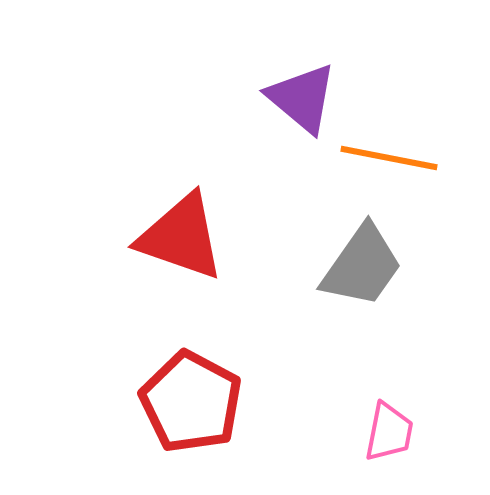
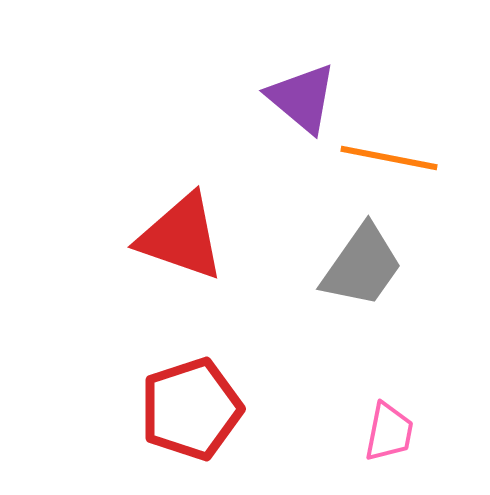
red pentagon: moved 7 px down; rotated 26 degrees clockwise
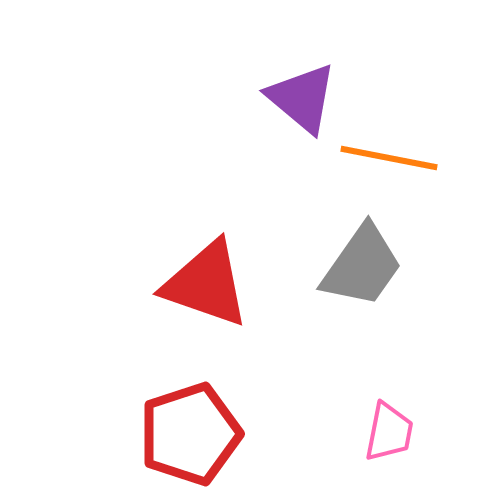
red triangle: moved 25 px right, 47 px down
red pentagon: moved 1 px left, 25 px down
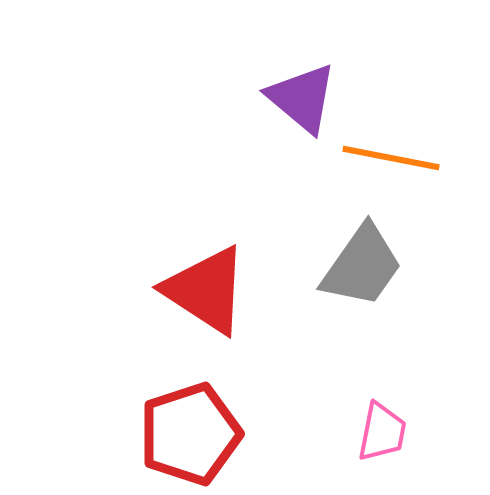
orange line: moved 2 px right
red triangle: moved 6 px down; rotated 14 degrees clockwise
pink trapezoid: moved 7 px left
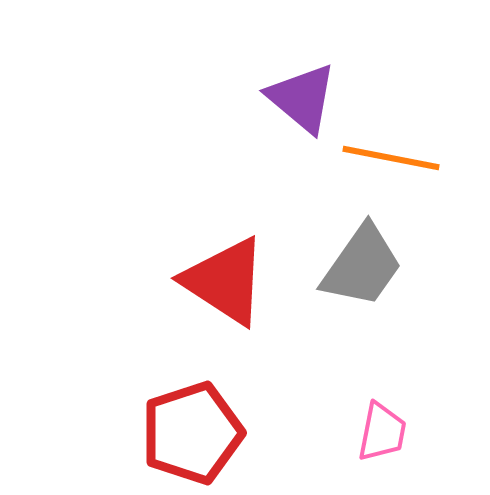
red triangle: moved 19 px right, 9 px up
red pentagon: moved 2 px right, 1 px up
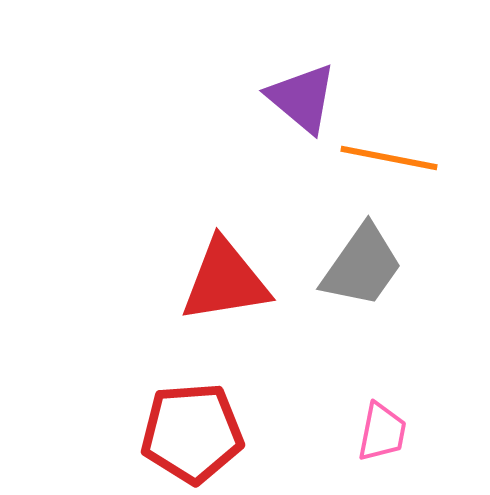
orange line: moved 2 px left
red triangle: rotated 42 degrees counterclockwise
red pentagon: rotated 14 degrees clockwise
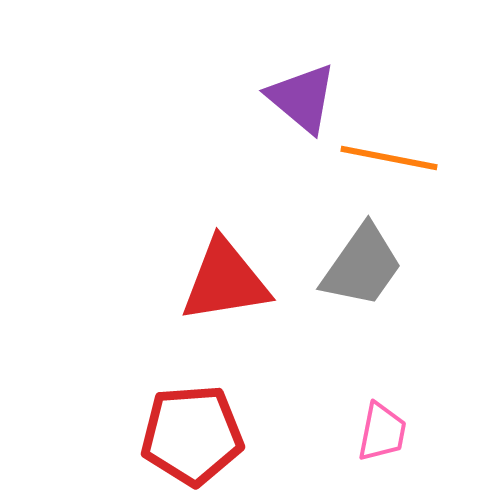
red pentagon: moved 2 px down
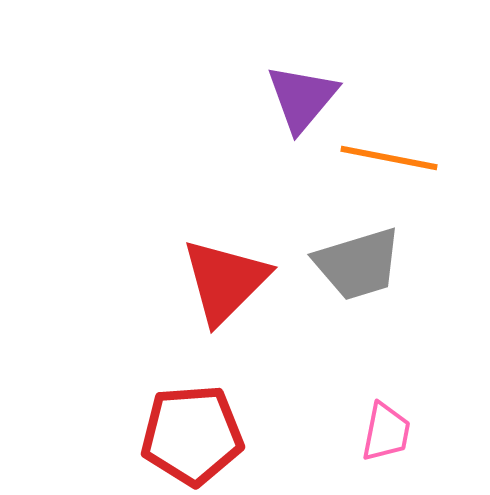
purple triangle: rotated 30 degrees clockwise
gray trapezoid: moved 4 px left, 2 px up; rotated 38 degrees clockwise
red triangle: rotated 36 degrees counterclockwise
pink trapezoid: moved 4 px right
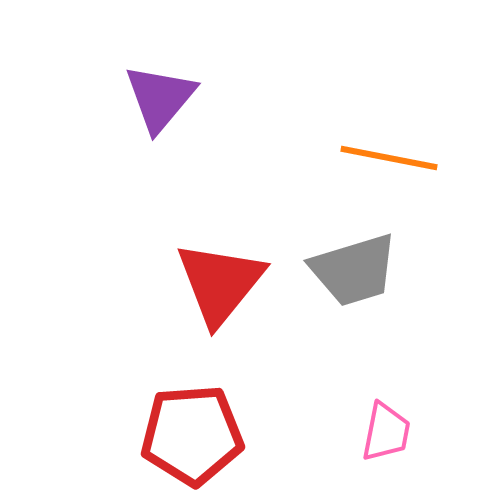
purple triangle: moved 142 px left
gray trapezoid: moved 4 px left, 6 px down
red triangle: moved 5 px left, 2 px down; rotated 6 degrees counterclockwise
